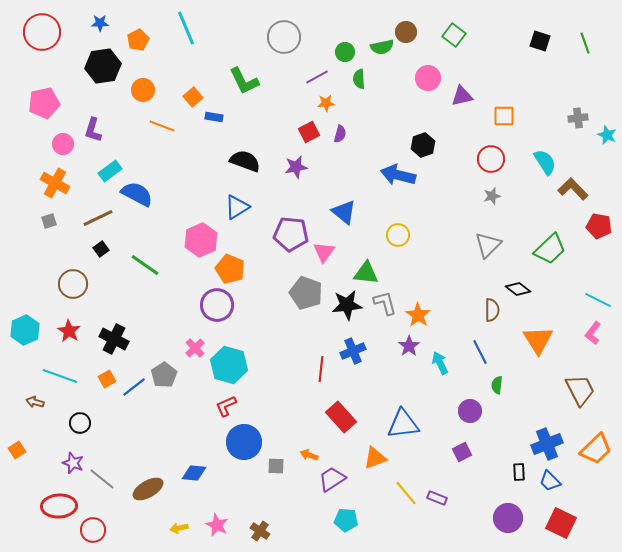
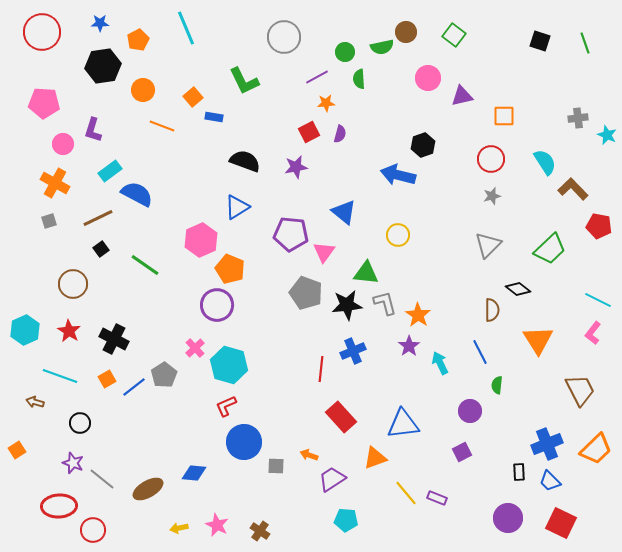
pink pentagon at (44, 103): rotated 16 degrees clockwise
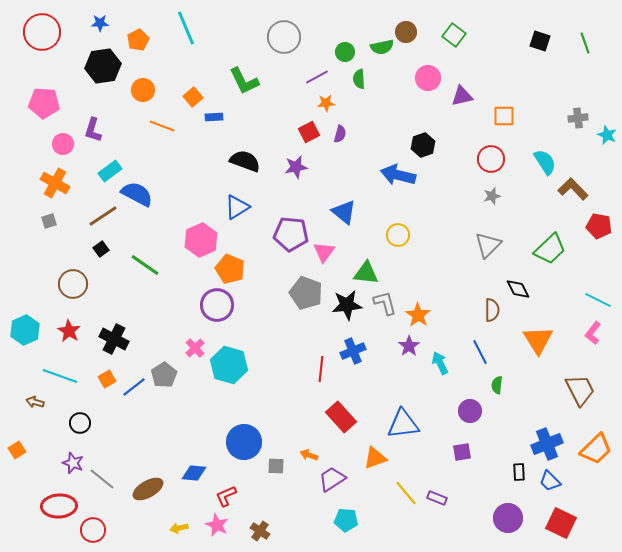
blue rectangle at (214, 117): rotated 12 degrees counterclockwise
brown line at (98, 218): moved 5 px right, 2 px up; rotated 8 degrees counterclockwise
black diamond at (518, 289): rotated 25 degrees clockwise
red L-shape at (226, 406): moved 90 px down
purple square at (462, 452): rotated 18 degrees clockwise
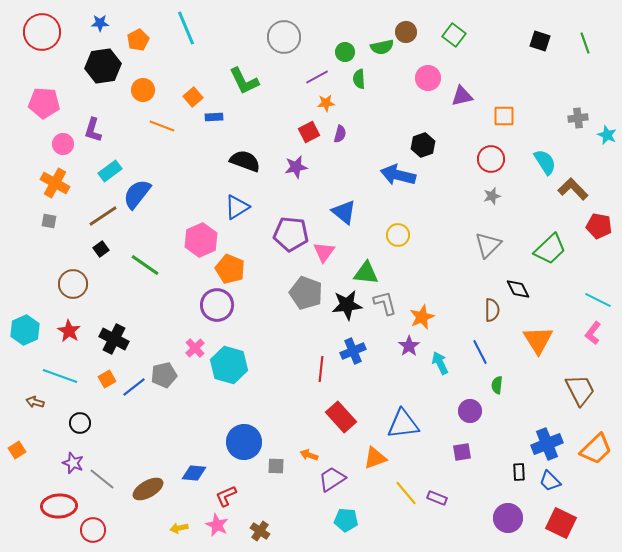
blue semicircle at (137, 194): rotated 80 degrees counterclockwise
gray square at (49, 221): rotated 28 degrees clockwise
orange star at (418, 315): moved 4 px right, 2 px down; rotated 15 degrees clockwise
gray pentagon at (164, 375): rotated 20 degrees clockwise
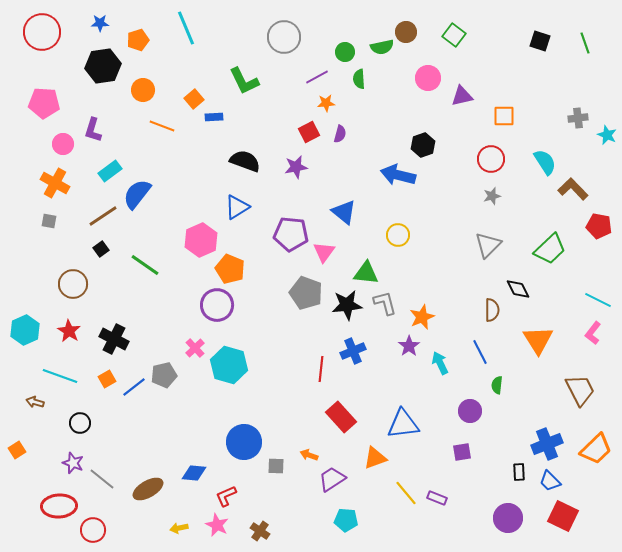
orange pentagon at (138, 40): rotated 10 degrees clockwise
orange square at (193, 97): moved 1 px right, 2 px down
red square at (561, 523): moved 2 px right, 7 px up
